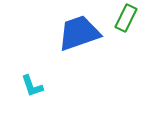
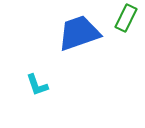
cyan L-shape: moved 5 px right, 1 px up
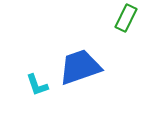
blue trapezoid: moved 1 px right, 34 px down
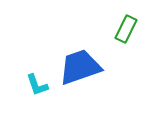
green rectangle: moved 11 px down
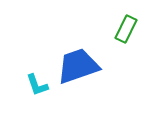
blue trapezoid: moved 2 px left, 1 px up
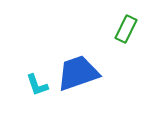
blue trapezoid: moved 7 px down
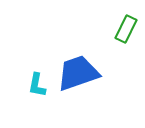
cyan L-shape: rotated 30 degrees clockwise
